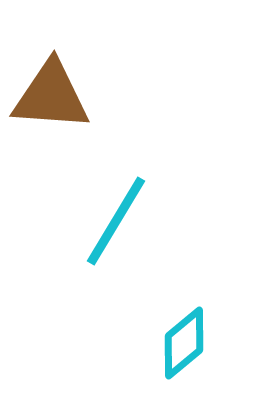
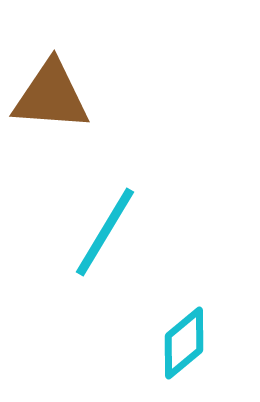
cyan line: moved 11 px left, 11 px down
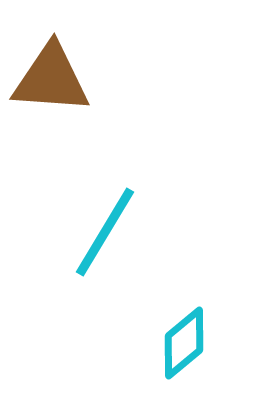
brown triangle: moved 17 px up
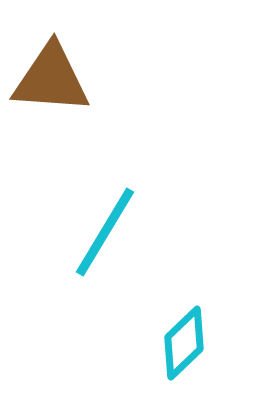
cyan diamond: rotated 4 degrees counterclockwise
